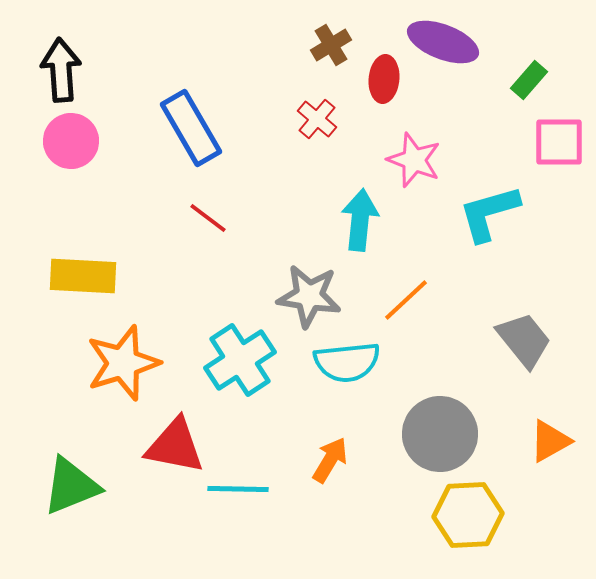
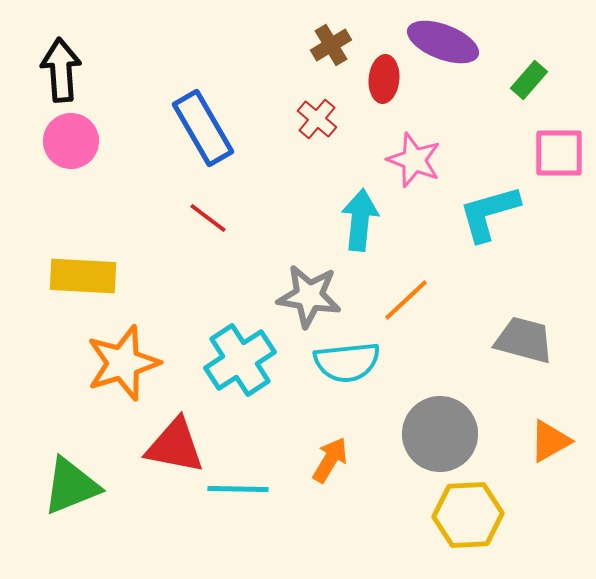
blue rectangle: moved 12 px right
pink square: moved 11 px down
gray trapezoid: rotated 36 degrees counterclockwise
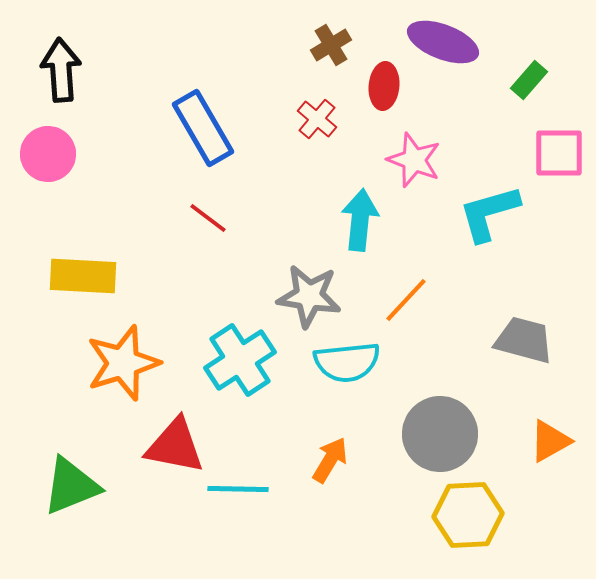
red ellipse: moved 7 px down
pink circle: moved 23 px left, 13 px down
orange line: rotated 4 degrees counterclockwise
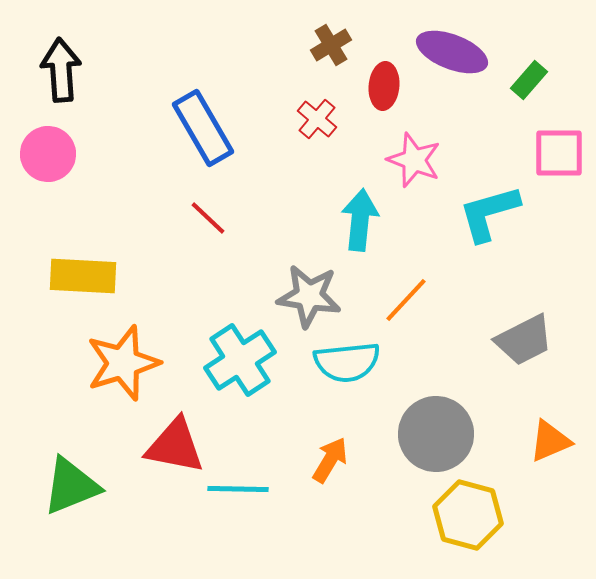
purple ellipse: moved 9 px right, 10 px down
red line: rotated 6 degrees clockwise
gray trapezoid: rotated 138 degrees clockwise
gray circle: moved 4 px left
orange triangle: rotated 6 degrees clockwise
yellow hexagon: rotated 18 degrees clockwise
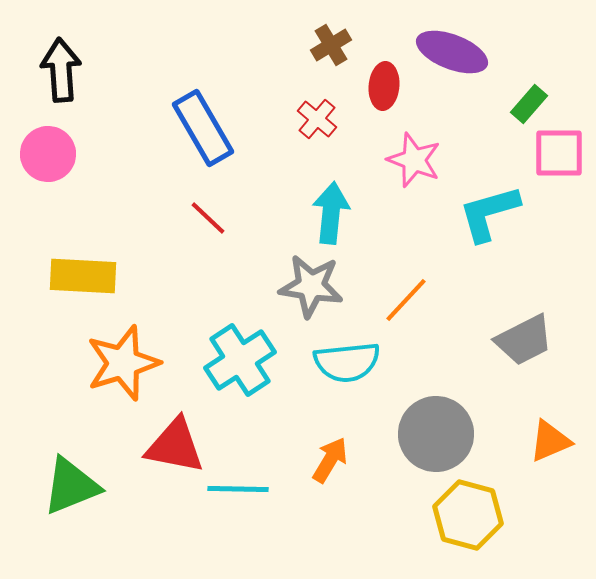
green rectangle: moved 24 px down
cyan arrow: moved 29 px left, 7 px up
gray star: moved 2 px right, 10 px up
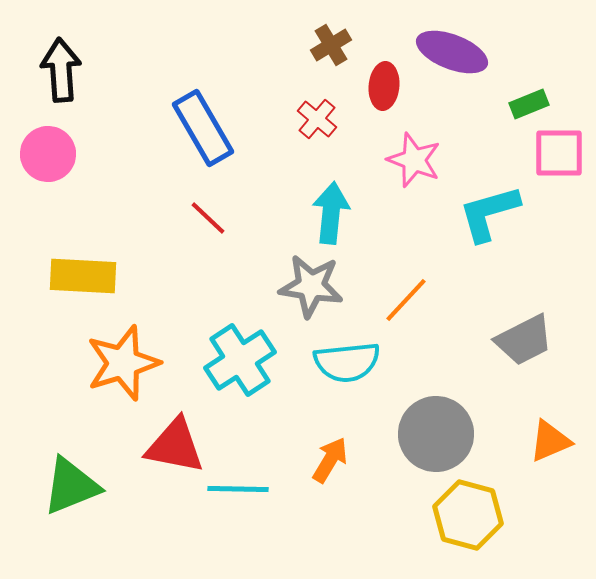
green rectangle: rotated 27 degrees clockwise
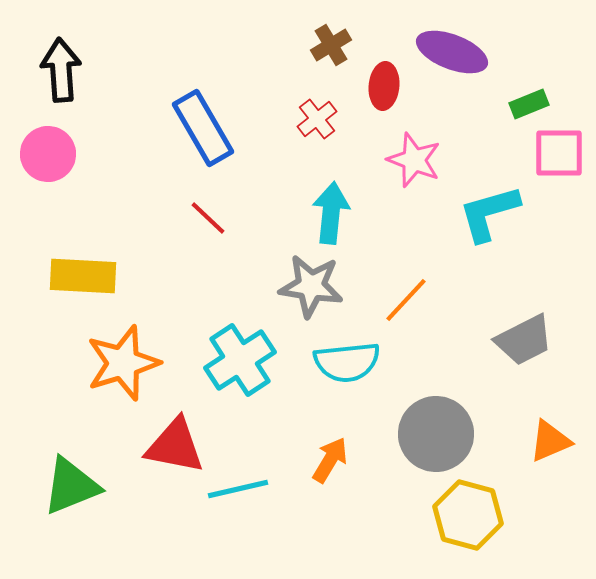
red cross: rotated 12 degrees clockwise
cyan line: rotated 14 degrees counterclockwise
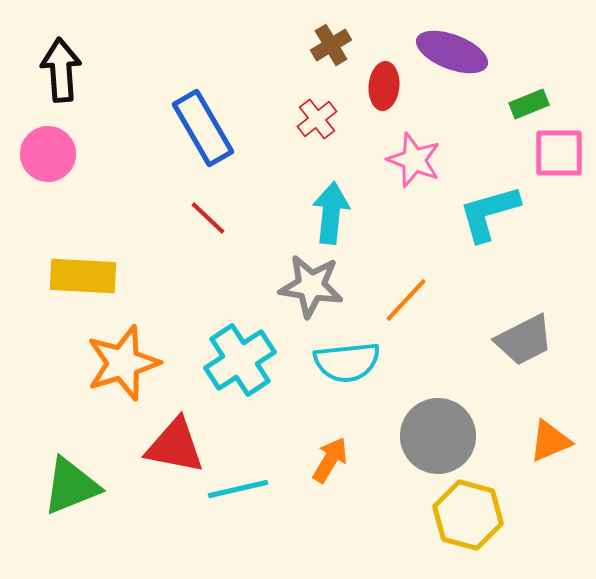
gray circle: moved 2 px right, 2 px down
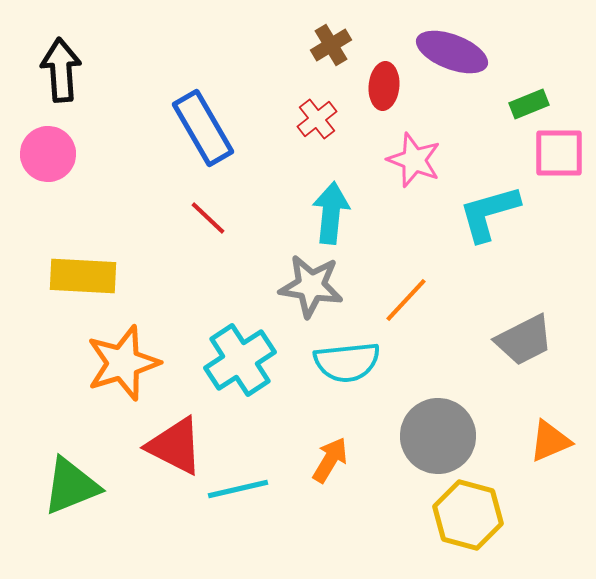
red triangle: rotated 16 degrees clockwise
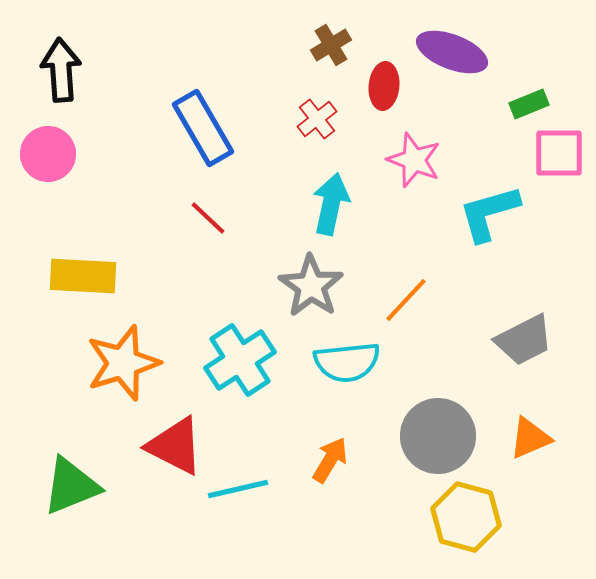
cyan arrow: moved 9 px up; rotated 6 degrees clockwise
gray star: rotated 26 degrees clockwise
orange triangle: moved 20 px left, 3 px up
yellow hexagon: moved 2 px left, 2 px down
